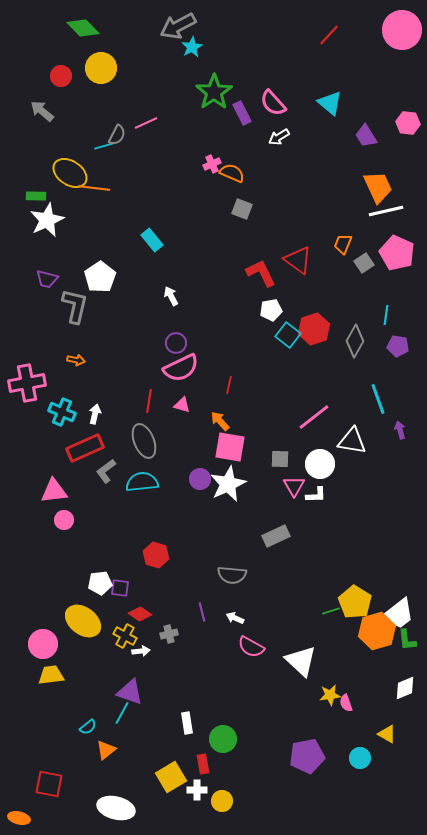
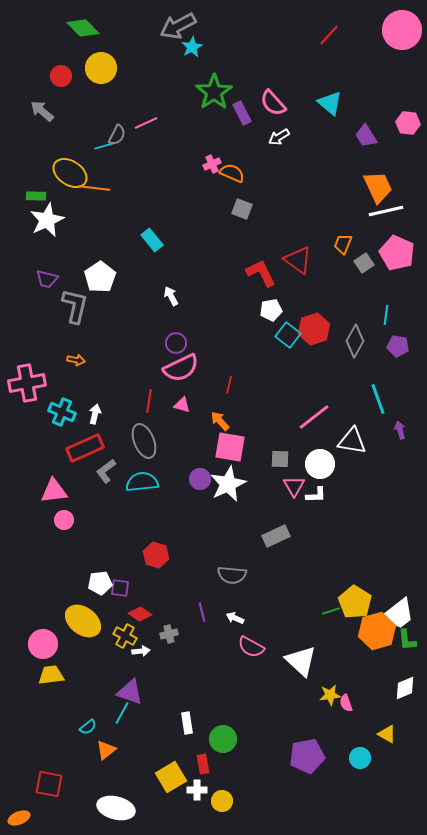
orange ellipse at (19, 818): rotated 35 degrees counterclockwise
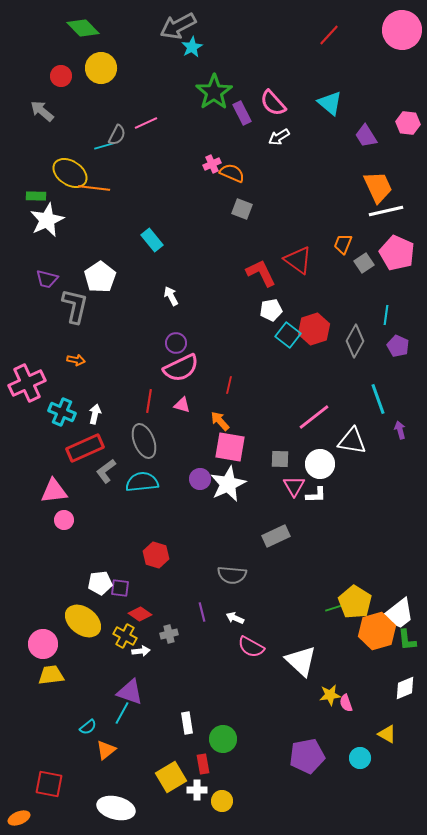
purple pentagon at (398, 346): rotated 15 degrees clockwise
pink cross at (27, 383): rotated 15 degrees counterclockwise
green line at (331, 611): moved 3 px right, 3 px up
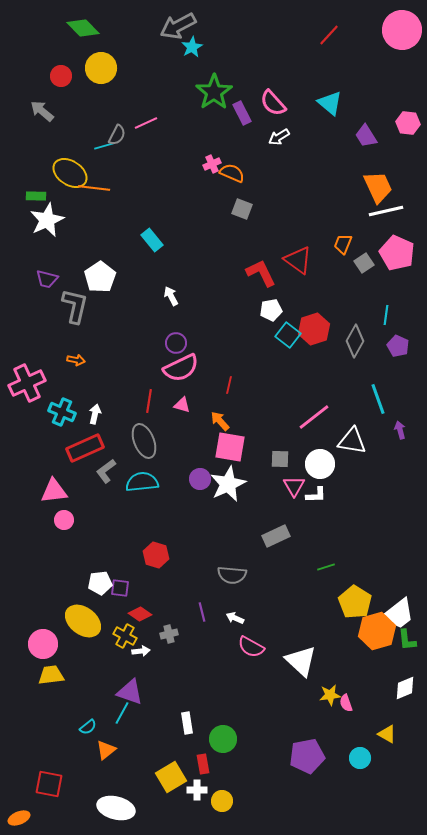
green line at (334, 608): moved 8 px left, 41 px up
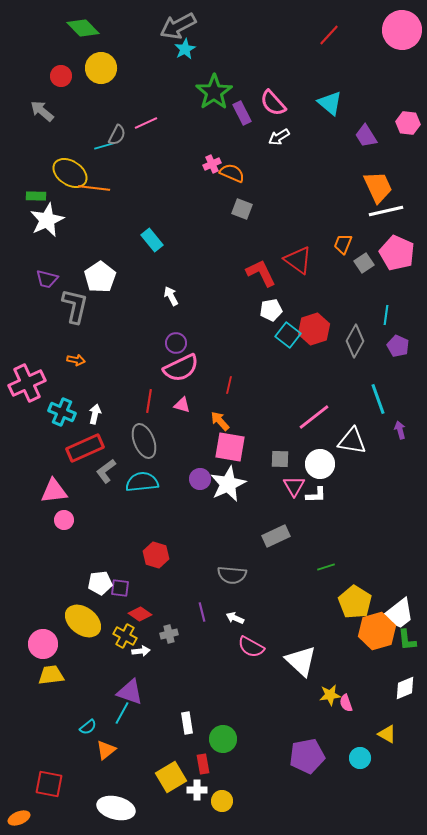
cyan star at (192, 47): moved 7 px left, 2 px down
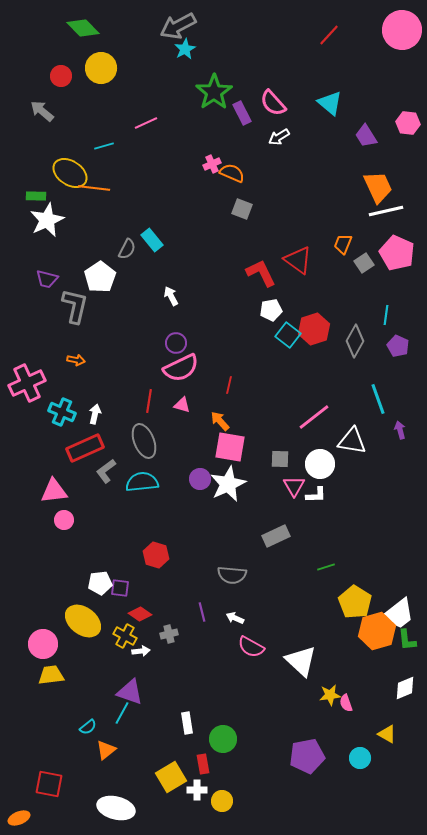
gray semicircle at (117, 135): moved 10 px right, 114 px down
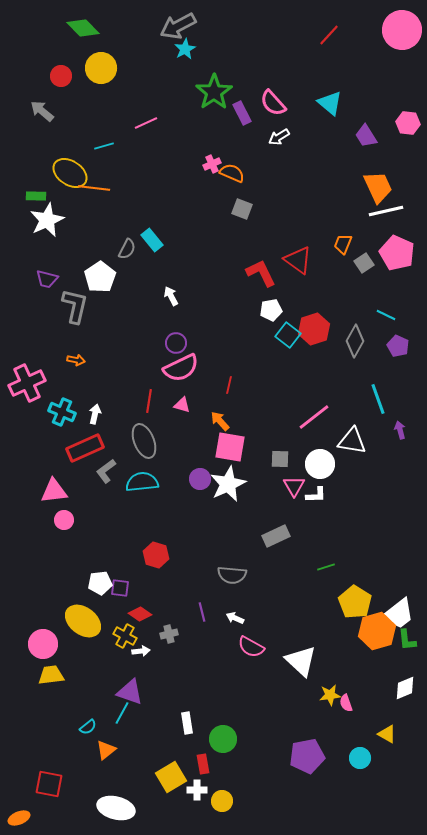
cyan line at (386, 315): rotated 72 degrees counterclockwise
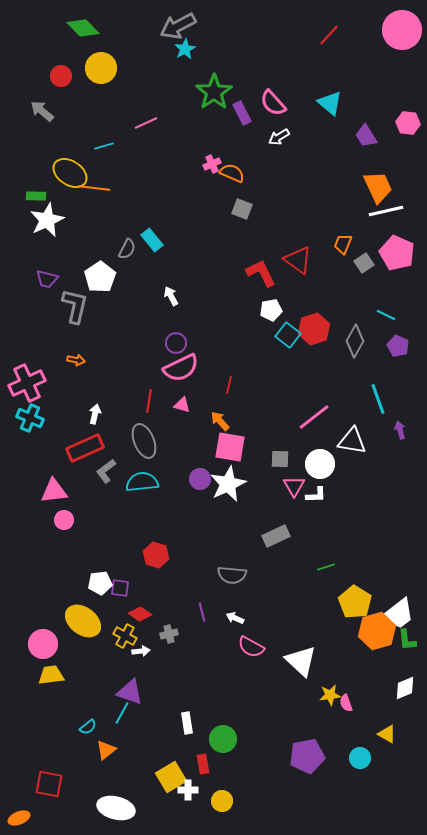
cyan cross at (62, 412): moved 32 px left, 6 px down
white cross at (197, 790): moved 9 px left
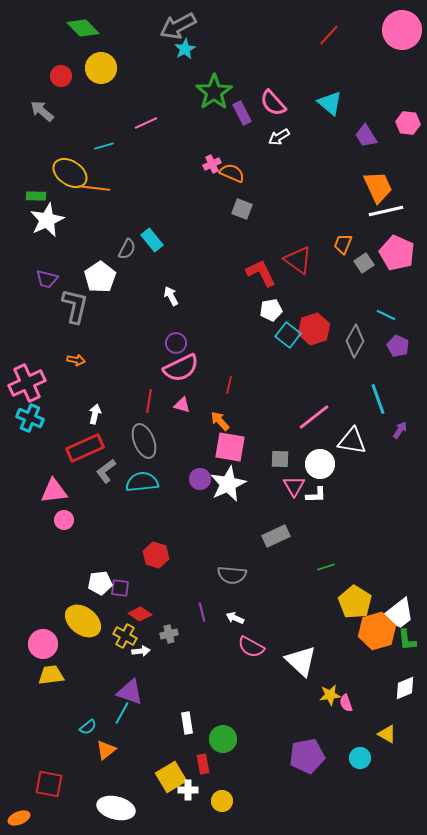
purple arrow at (400, 430): rotated 48 degrees clockwise
